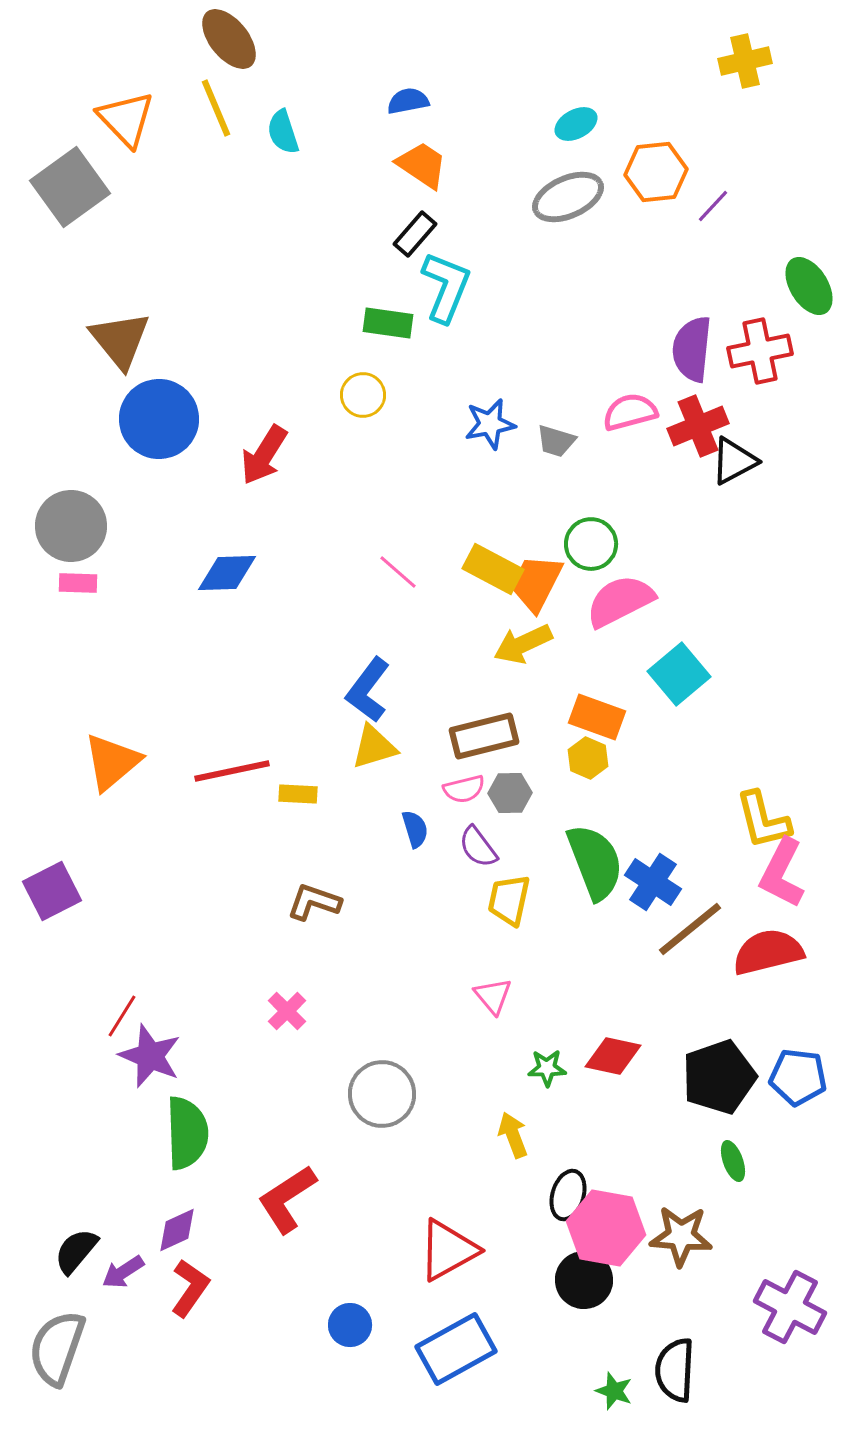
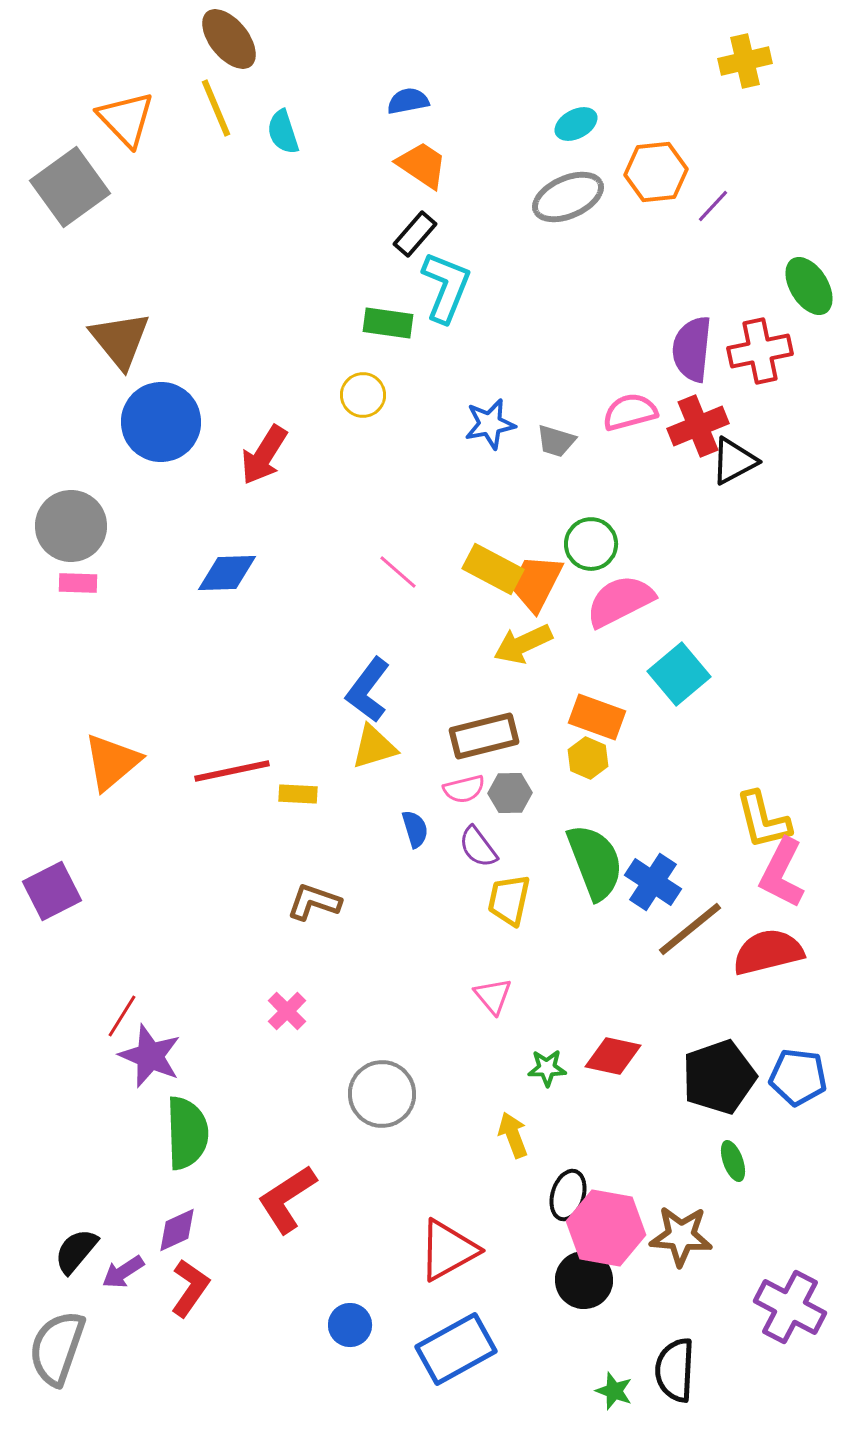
blue circle at (159, 419): moved 2 px right, 3 px down
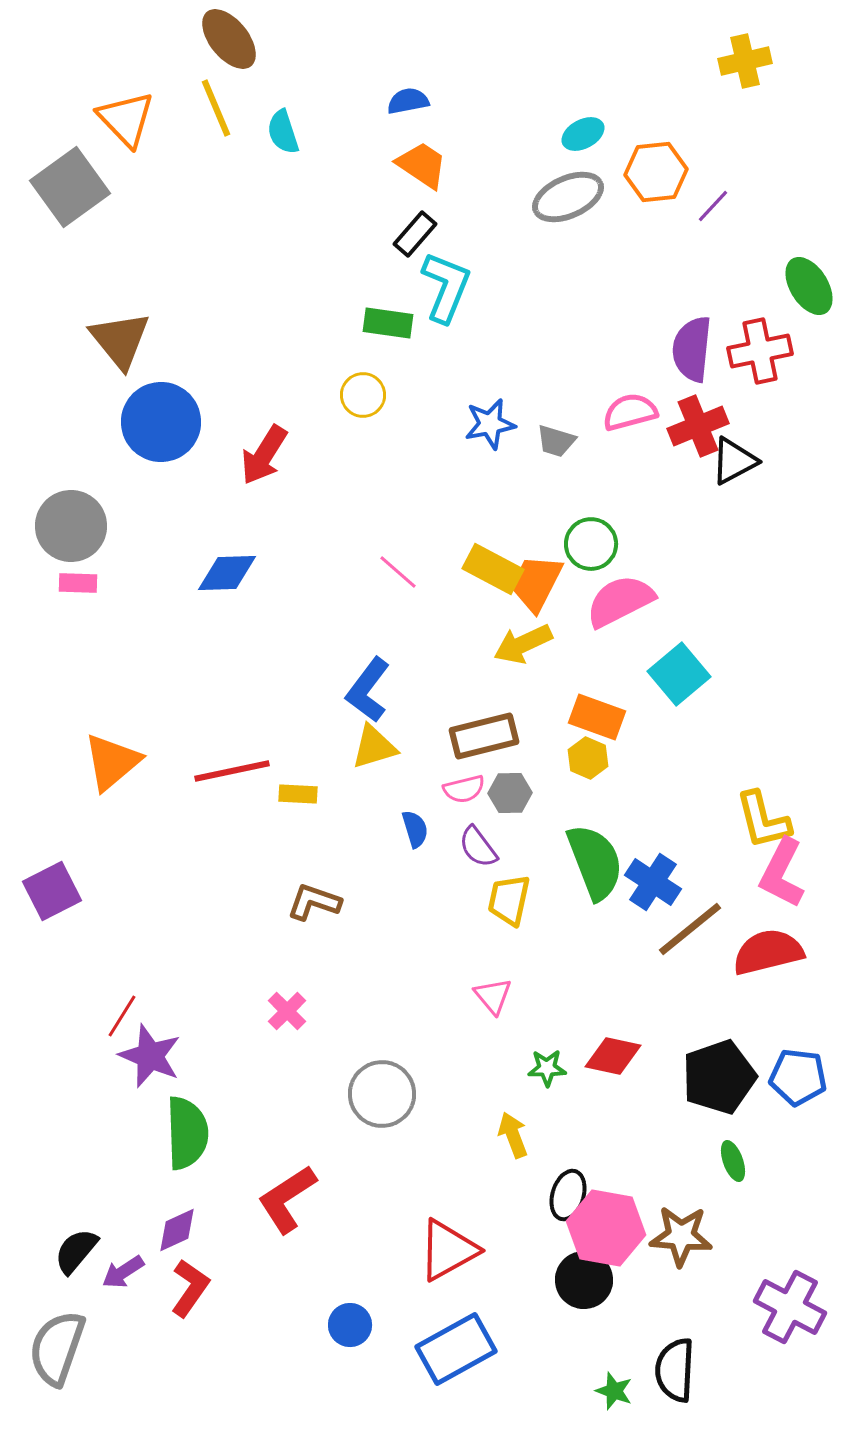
cyan ellipse at (576, 124): moved 7 px right, 10 px down
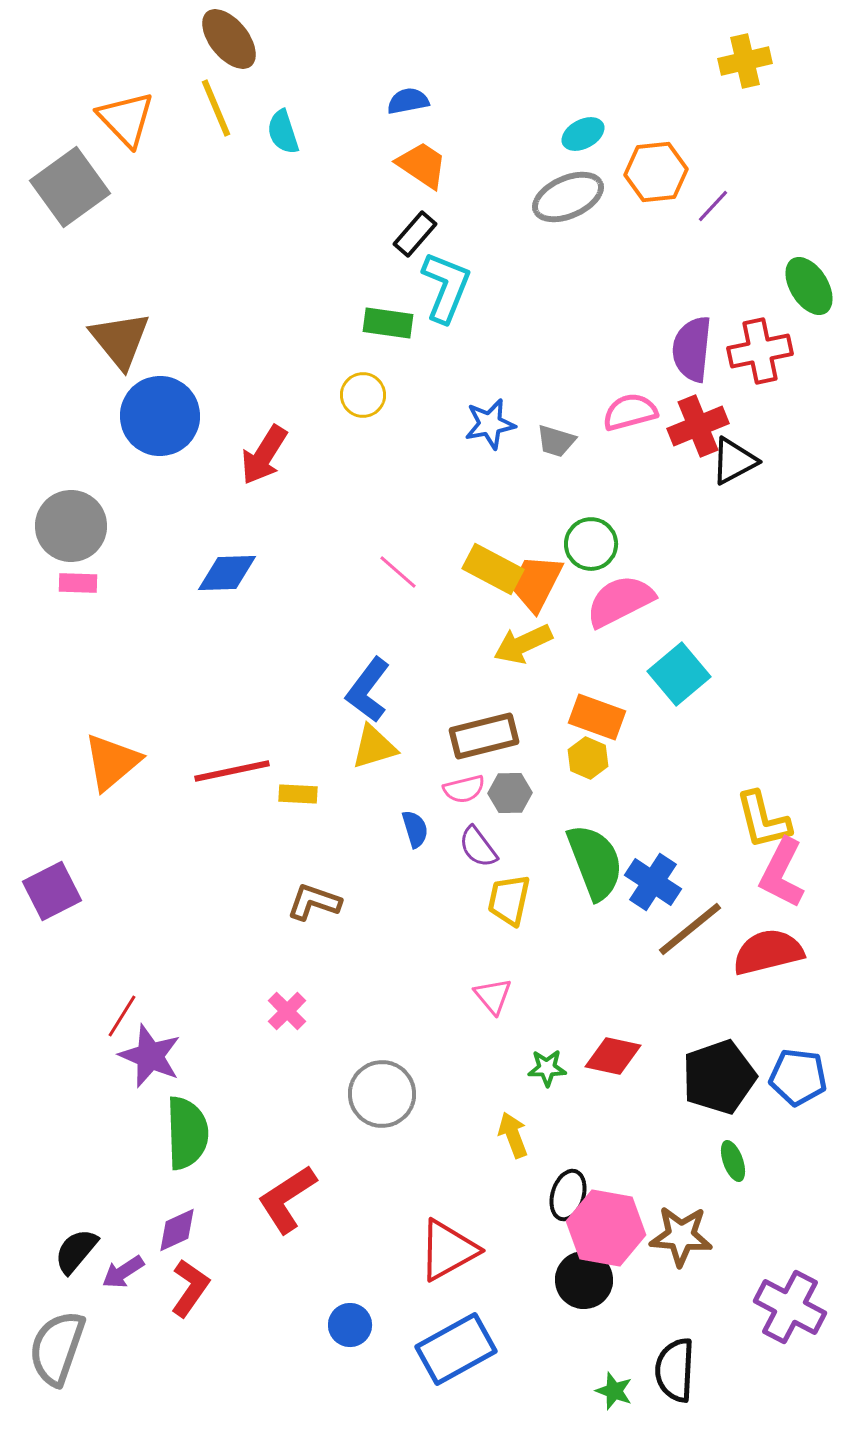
blue circle at (161, 422): moved 1 px left, 6 px up
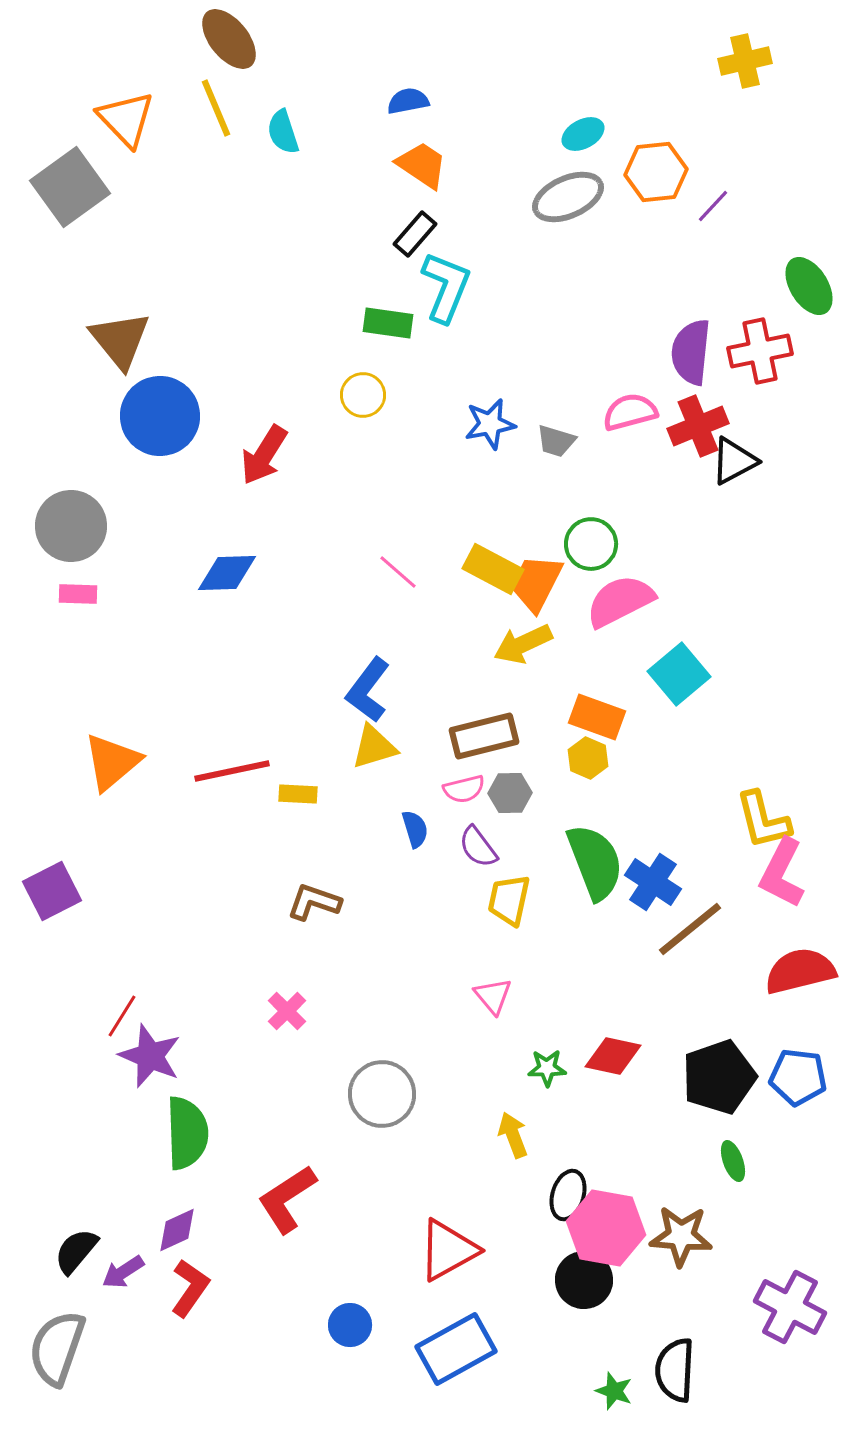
purple semicircle at (692, 349): moved 1 px left, 3 px down
pink rectangle at (78, 583): moved 11 px down
red semicircle at (768, 952): moved 32 px right, 19 px down
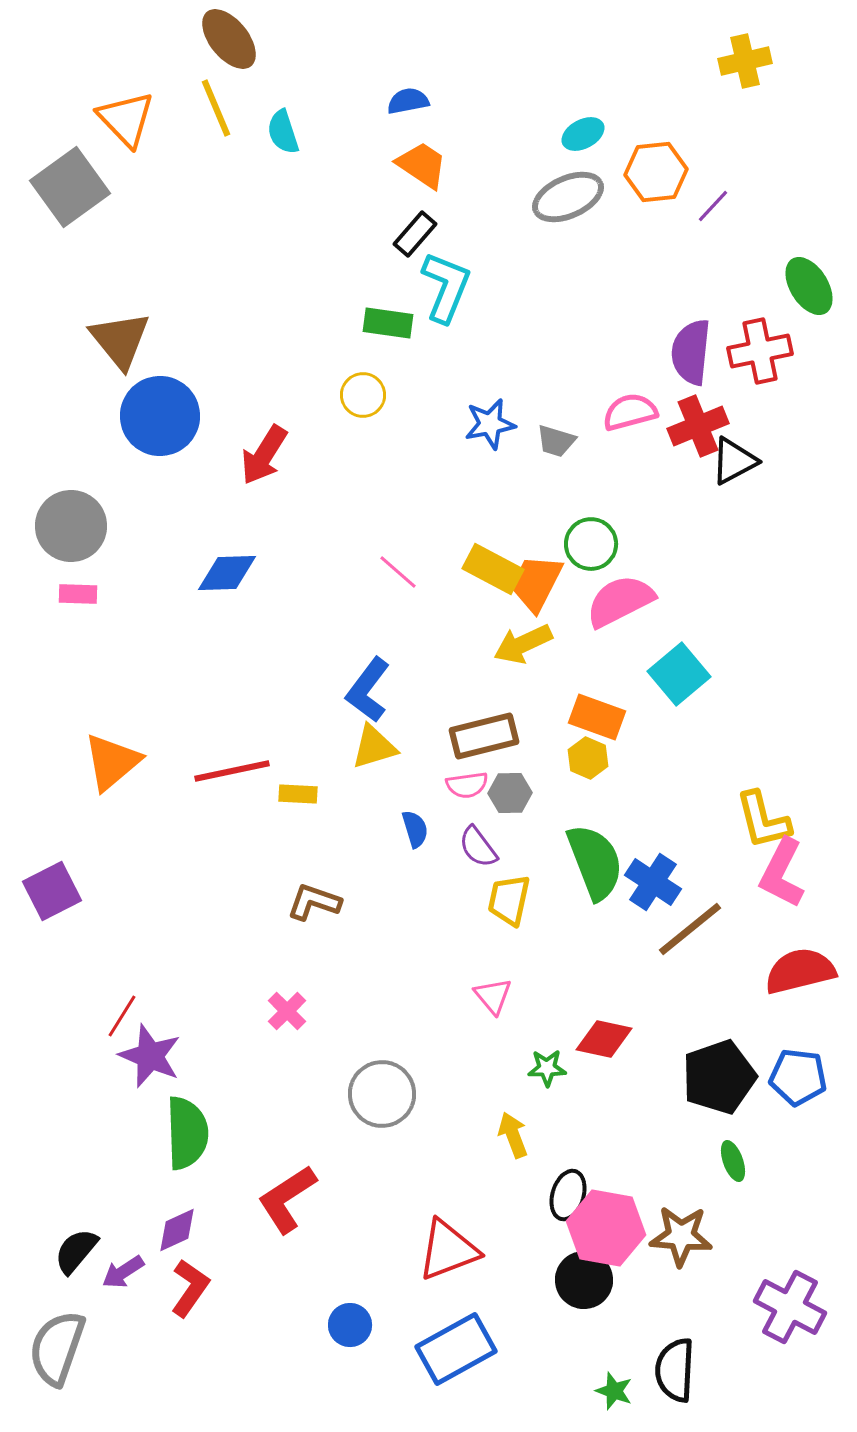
pink semicircle at (464, 789): moved 3 px right, 4 px up; rotated 6 degrees clockwise
red diamond at (613, 1056): moved 9 px left, 17 px up
red triangle at (448, 1250): rotated 8 degrees clockwise
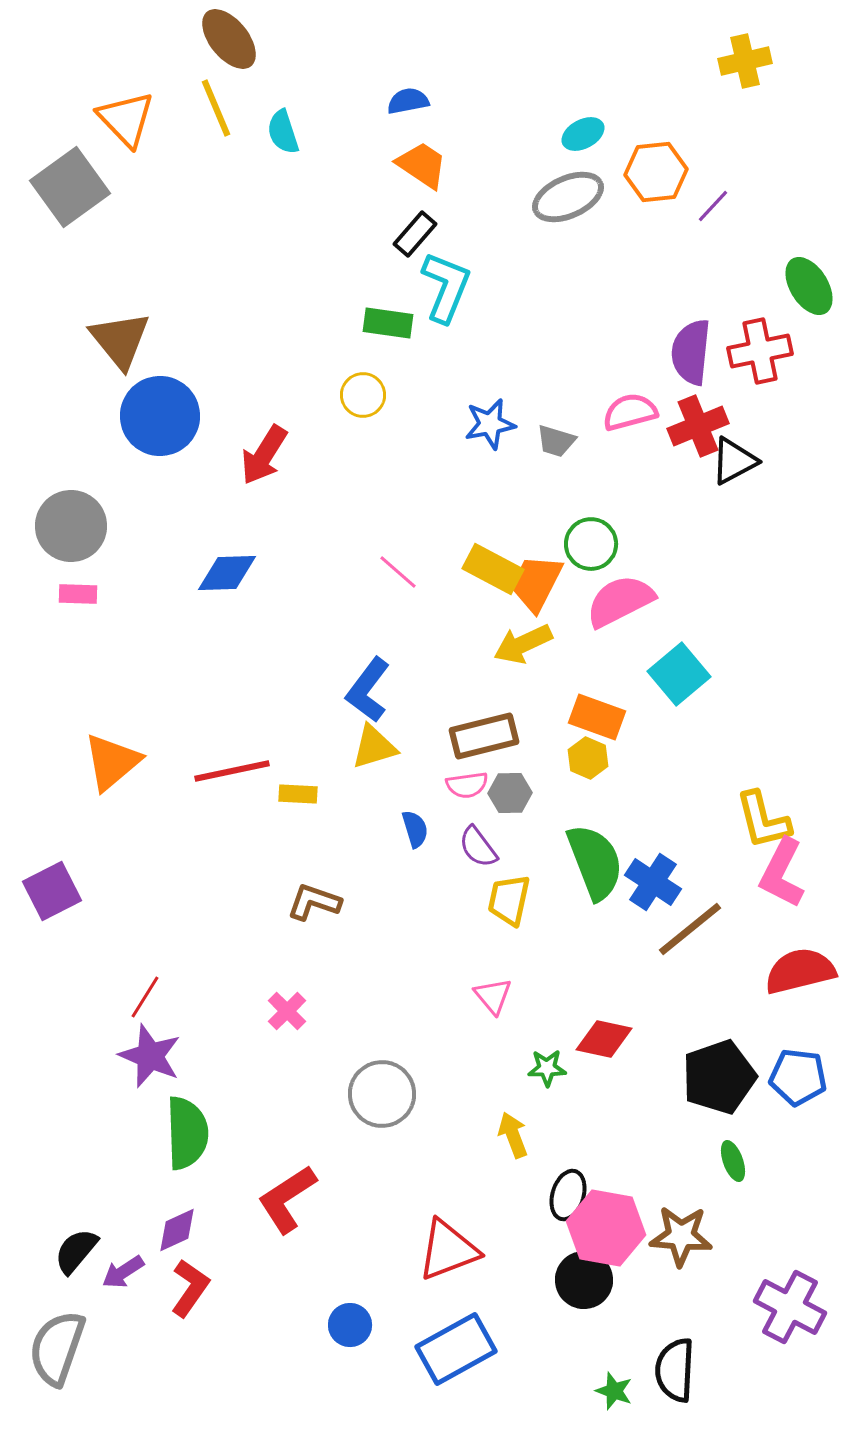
red line at (122, 1016): moved 23 px right, 19 px up
